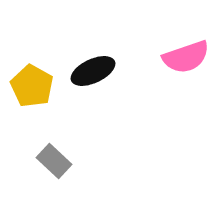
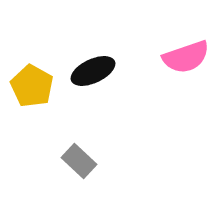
gray rectangle: moved 25 px right
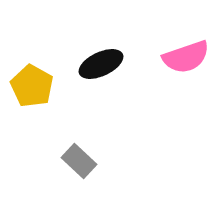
black ellipse: moved 8 px right, 7 px up
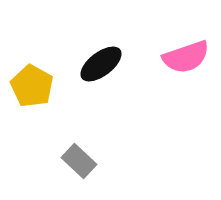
black ellipse: rotated 12 degrees counterclockwise
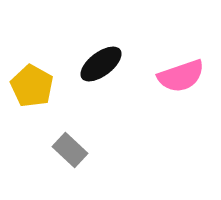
pink semicircle: moved 5 px left, 19 px down
gray rectangle: moved 9 px left, 11 px up
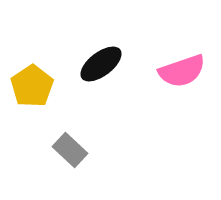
pink semicircle: moved 1 px right, 5 px up
yellow pentagon: rotated 9 degrees clockwise
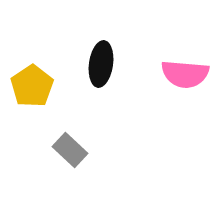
black ellipse: rotated 45 degrees counterclockwise
pink semicircle: moved 3 px right, 3 px down; rotated 24 degrees clockwise
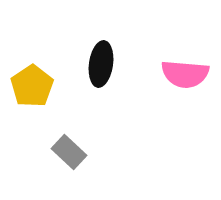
gray rectangle: moved 1 px left, 2 px down
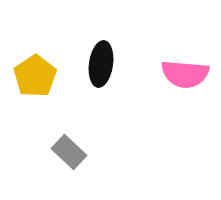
yellow pentagon: moved 3 px right, 10 px up
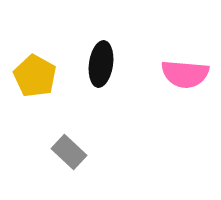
yellow pentagon: rotated 9 degrees counterclockwise
